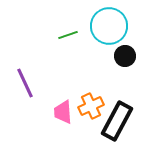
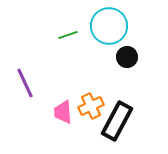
black circle: moved 2 px right, 1 px down
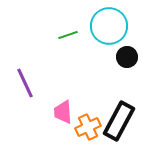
orange cross: moved 3 px left, 21 px down
black rectangle: moved 2 px right
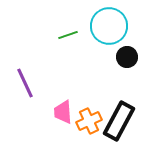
orange cross: moved 1 px right, 6 px up
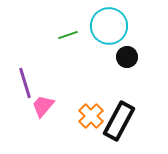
purple line: rotated 8 degrees clockwise
pink trapezoid: moved 20 px left, 6 px up; rotated 45 degrees clockwise
orange cross: moved 2 px right, 5 px up; rotated 20 degrees counterclockwise
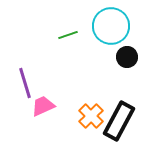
cyan circle: moved 2 px right
pink trapezoid: rotated 25 degrees clockwise
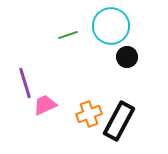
pink trapezoid: moved 2 px right, 1 px up
orange cross: moved 2 px left, 2 px up; rotated 25 degrees clockwise
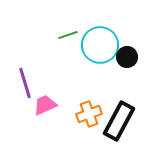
cyan circle: moved 11 px left, 19 px down
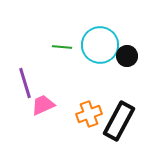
green line: moved 6 px left, 12 px down; rotated 24 degrees clockwise
black circle: moved 1 px up
pink trapezoid: moved 2 px left
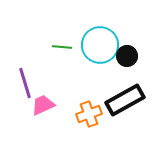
black rectangle: moved 6 px right, 21 px up; rotated 33 degrees clockwise
